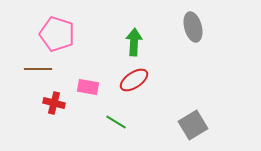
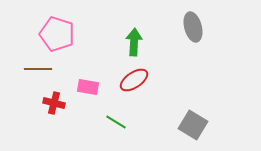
gray square: rotated 28 degrees counterclockwise
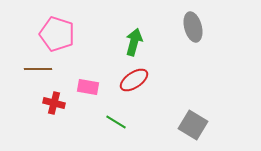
green arrow: rotated 12 degrees clockwise
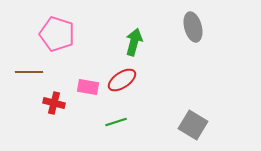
brown line: moved 9 px left, 3 px down
red ellipse: moved 12 px left
green line: rotated 50 degrees counterclockwise
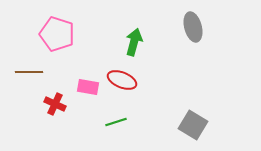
red ellipse: rotated 56 degrees clockwise
red cross: moved 1 px right, 1 px down; rotated 10 degrees clockwise
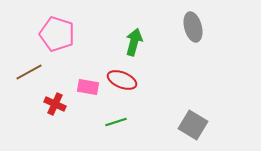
brown line: rotated 28 degrees counterclockwise
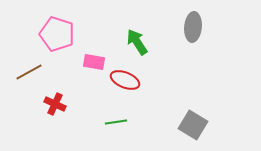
gray ellipse: rotated 20 degrees clockwise
green arrow: moved 3 px right; rotated 48 degrees counterclockwise
red ellipse: moved 3 px right
pink rectangle: moved 6 px right, 25 px up
green line: rotated 10 degrees clockwise
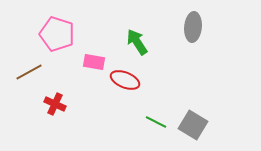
green line: moved 40 px right; rotated 35 degrees clockwise
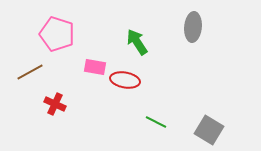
pink rectangle: moved 1 px right, 5 px down
brown line: moved 1 px right
red ellipse: rotated 12 degrees counterclockwise
gray square: moved 16 px right, 5 px down
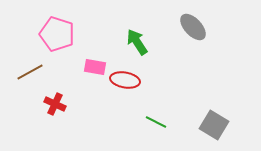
gray ellipse: rotated 48 degrees counterclockwise
gray square: moved 5 px right, 5 px up
